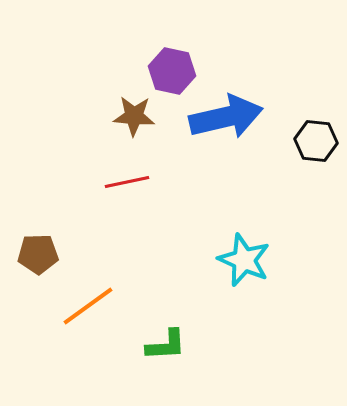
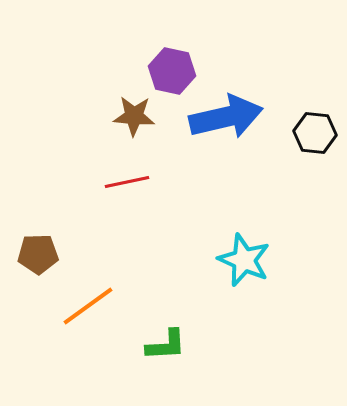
black hexagon: moved 1 px left, 8 px up
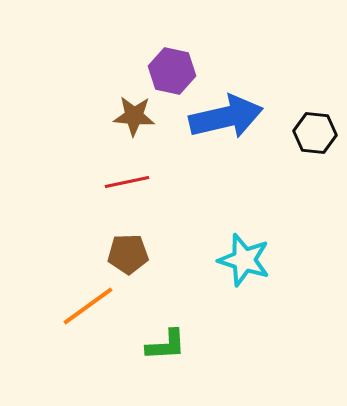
brown pentagon: moved 90 px right
cyan star: rotated 6 degrees counterclockwise
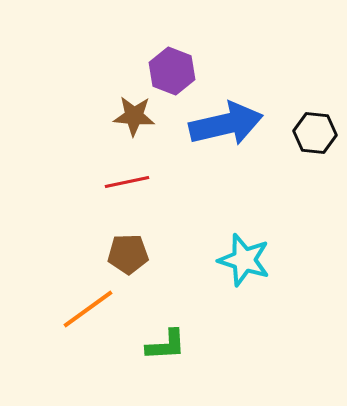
purple hexagon: rotated 9 degrees clockwise
blue arrow: moved 7 px down
orange line: moved 3 px down
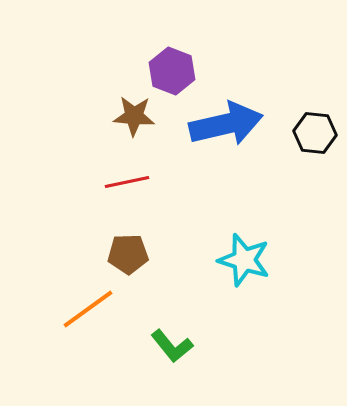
green L-shape: moved 6 px right, 1 px down; rotated 54 degrees clockwise
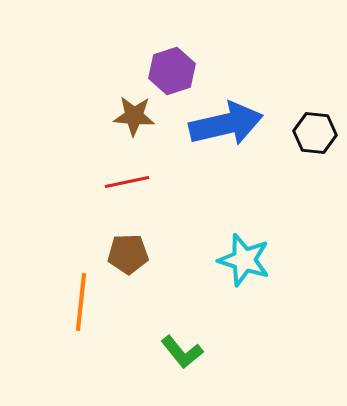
purple hexagon: rotated 21 degrees clockwise
orange line: moved 7 px left, 7 px up; rotated 48 degrees counterclockwise
green L-shape: moved 10 px right, 6 px down
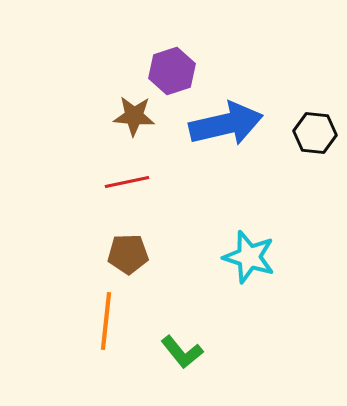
cyan star: moved 5 px right, 3 px up
orange line: moved 25 px right, 19 px down
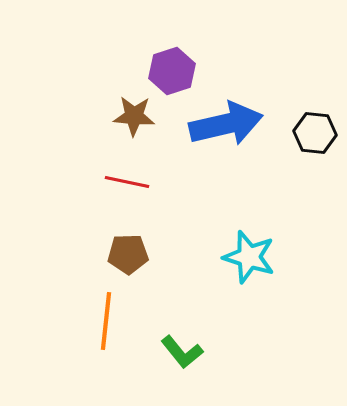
red line: rotated 24 degrees clockwise
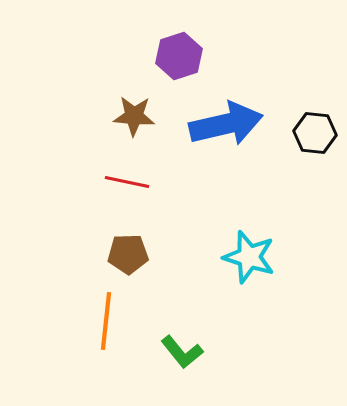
purple hexagon: moved 7 px right, 15 px up
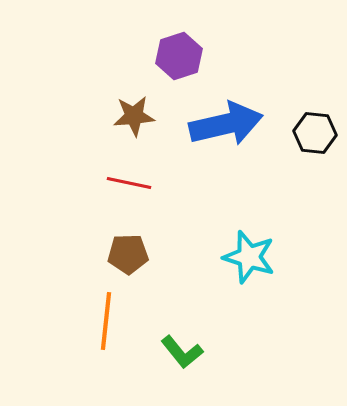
brown star: rotated 9 degrees counterclockwise
red line: moved 2 px right, 1 px down
